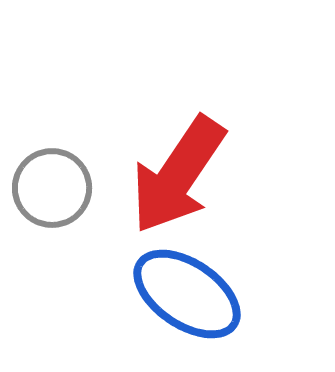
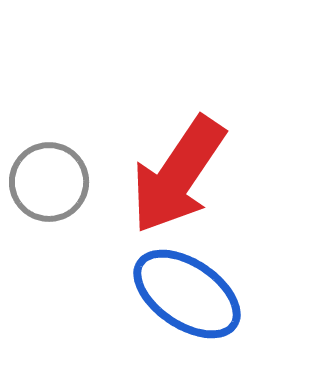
gray circle: moved 3 px left, 6 px up
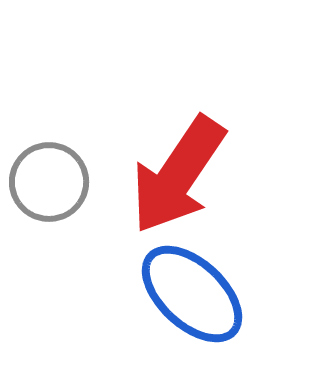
blue ellipse: moved 5 px right; rotated 9 degrees clockwise
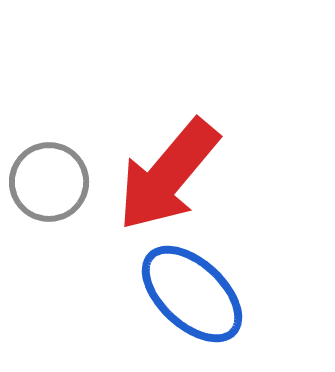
red arrow: moved 10 px left; rotated 6 degrees clockwise
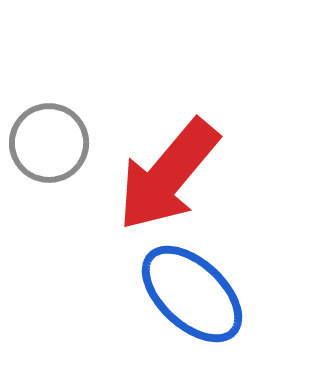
gray circle: moved 39 px up
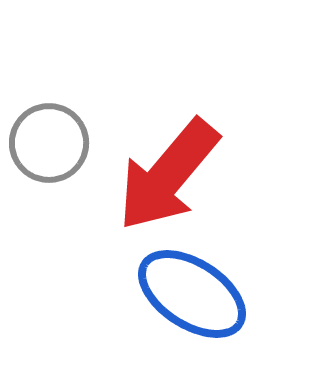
blue ellipse: rotated 10 degrees counterclockwise
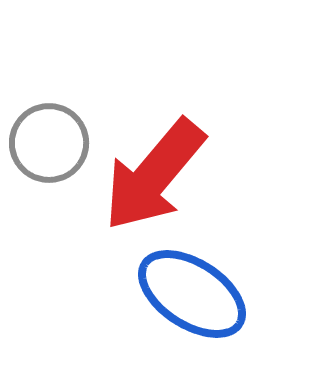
red arrow: moved 14 px left
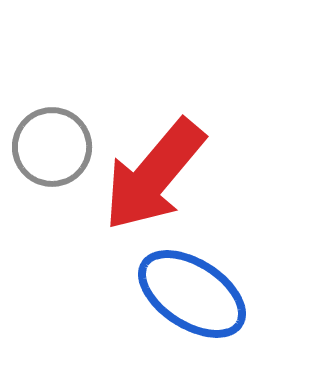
gray circle: moved 3 px right, 4 px down
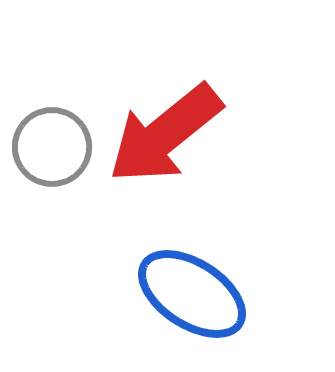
red arrow: moved 11 px right, 41 px up; rotated 11 degrees clockwise
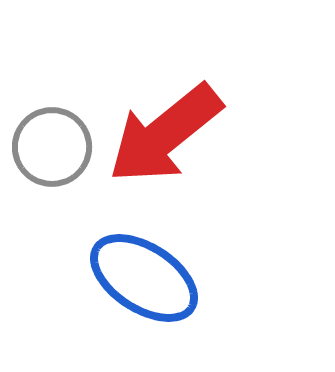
blue ellipse: moved 48 px left, 16 px up
